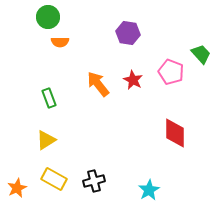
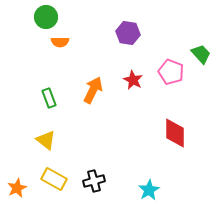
green circle: moved 2 px left
orange arrow: moved 5 px left, 6 px down; rotated 64 degrees clockwise
yellow triangle: rotated 50 degrees counterclockwise
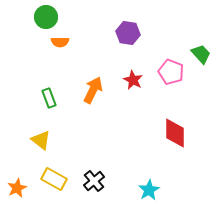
yellow triangle: moved 5 px left
black cross: rotated 25 degrees counterclockwise
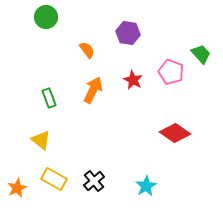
orange semicircle: moved 27 px right, 8 px down; rotated 126 degrees counterclockwise
red diamond: rotated 56 degrees counterclockwise
cyan star: moved 3 px left, 4 px up
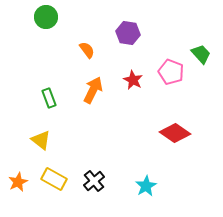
orange star: moved 1 px right, 6 px up
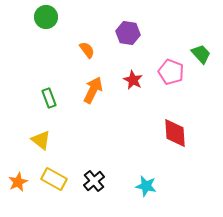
red diamond: rotated 52 degrees clockwise
cyan star: rotated 30 degrees counterclockwise
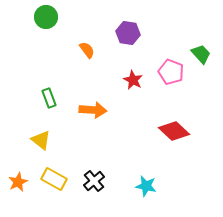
orange arrow: moved 20 px down; rotated 68 degrees clockwise
red diamond: moved 1 px left, 2 px up; rotated 44 degrees counterclockwise
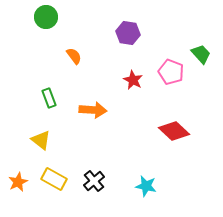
orange semicircle: moved 13 px left, 6 px down
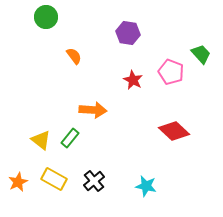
green rectangle: moved 21 px right, 40 px down; rotated 60 degrees clockwise
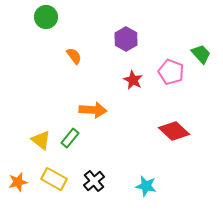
purple hexagon: moved 2 px left, 6 px down; rotated 20 degrees clockwise
orange star: rotated 12 degrees clockwise
